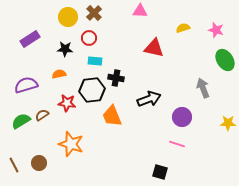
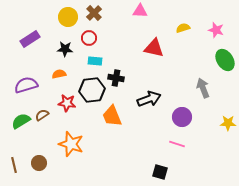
brown line: rotated 14 degrees clockwise
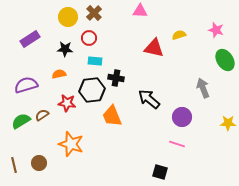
yellow semicircle: moved 4 px left, 7 px down
black arrow: rotated 120 degrees counterclockwise
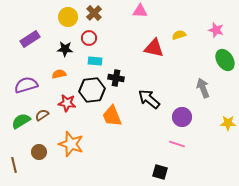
brown circle: moved 11 px up
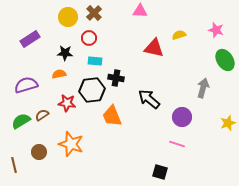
black star: moved 4 px down
gray arrow: rotated 36 degrees clockwise
yellow star: rotated 21 degrees counterclockwise
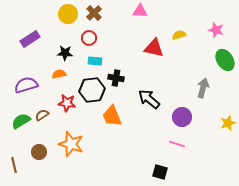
yellow circle: moved 3 px up
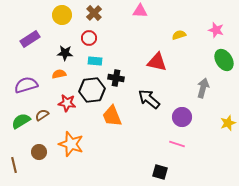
yellow circle: moved 6 px left, 1 px down
red triangle: moved 3 px right, 14 px down
green ellipse: moved 1 px left
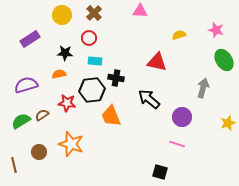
orange trapezoid: moved 1 px left
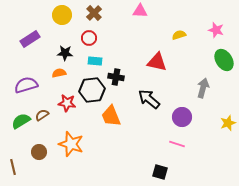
orange semicircle: moved 1 px up
black cross: moved 1 px up
brown line: moved 1 px left, 2 px down
